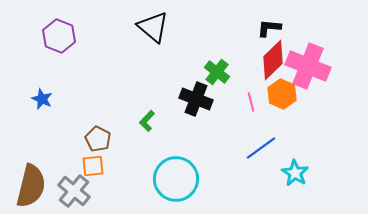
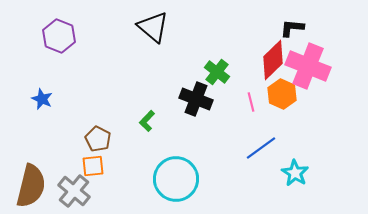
black L-shape: moved 23 px right
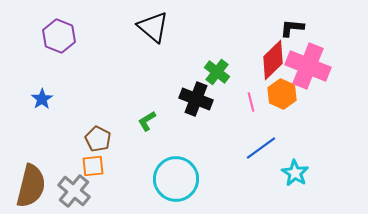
blue star: rotated 15 degrees clockwise
green L-shape: rotated 15 degrees clockwise
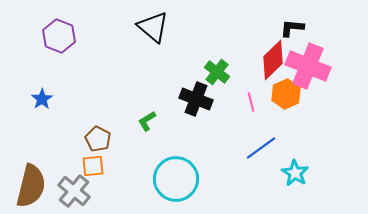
orange hexagon: moved 4 px right; rotated 12 degrees clockwise
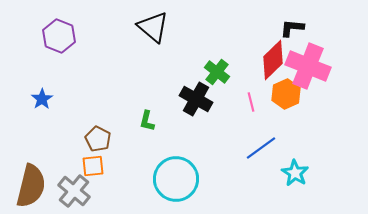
black cross: rotated 8 degrees clockwise
green L-shape: rotated 45 degrees counterclockwise
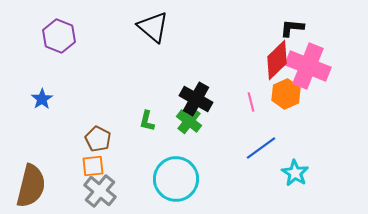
red diamond: moved 4 px right
green cross: moved 28 px left, 49 px down
gray cross: moved 26 px right
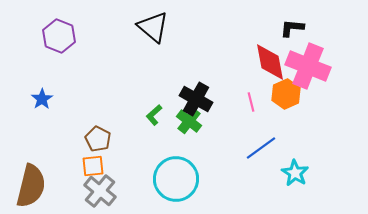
red diamond: moved 7 px left, 2 px down; rotated 57 degrees counterclockwise
green L-shape: moved 7 px right, 6 px up; rotated 35 degrees clockwise
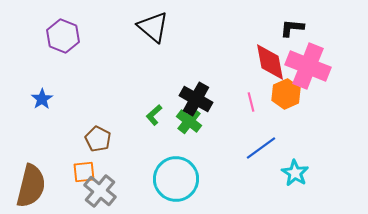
purple hexagon: moved 4 px right
orange square: moved 9 px left, 6 px down
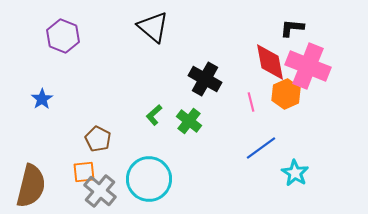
black cross: moved 9 px right, 20 px up
cyan circle: moved 27 px left
